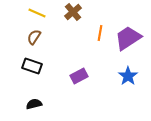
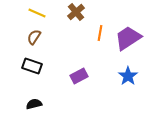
brown cross: moved 3 px right
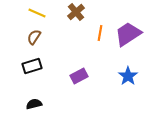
purple trapezoid: moved 4 px up
black rectangle: rotated 36 degrees counterclockwise
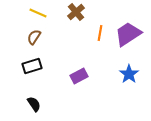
yellow line: moved 1 px right
blue star: moved 1 px right, 2 px up
black semicircle: rotated 70 degrees clockwise
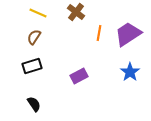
brown cross: rotated 12 degrees counterclockwise
orange line: moved 1 px left
blue star: moved 1 px right, 2 px up
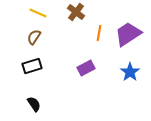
purple rectangle: moved 7 px right, 8 px up
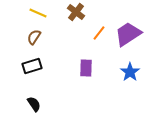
orange line: rotated 28 degrees clockwise
purple rectangle: rotated 60 degrees counterclockwise
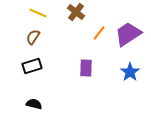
brown semicircle: moved 1 px left
black semicircle: rotated 42 degrees counterclockwise
